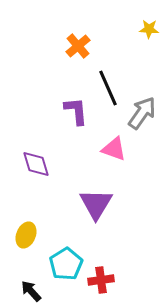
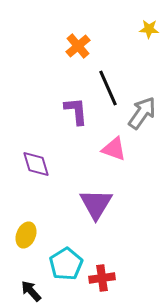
red cross: moved 1 px right, 2 px up
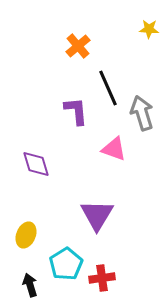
gray arrow: rotated 52 degrees counterclockwise
purple triangle: moved 1 px right, 11 px down
black arrow: moved 1 px left, 6 px up; rotated 25 degrees clockwise
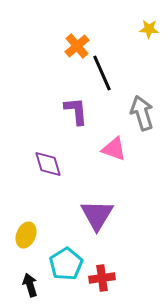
orange cross: moved 1 px left
black line: moved 6 px left, 15 px up
purple diamond: moved 12 px right
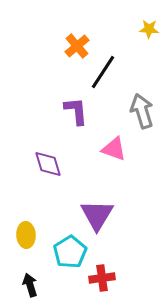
black line: moved 1 px right, 1 px up; rotated 57 degrees clockwise
gray arrow: moved 2 px up
yellow ellipse: rotated 25 degrees counterclockwise
cyan pentagon: moved 4 px right, 12 px up
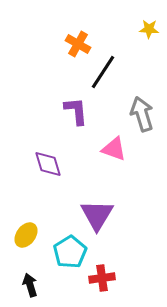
orange cross: moved 1 px right, 2 px up; rotated 20 degrees counterclockwise
gray arrow: moved 3 px down
yellow ellipse: rotated 40 degrees clockwise
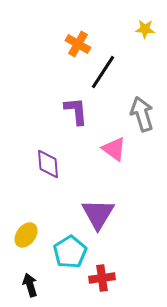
yellow star: moved 4 px left
pink triangle: rotated 16 degrees clockwise
purple diamond: rotated 12 degrees clockwise
purple triangle: moved 1 px right, 1 px up
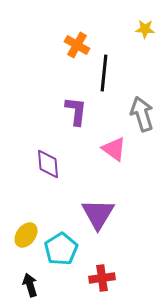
orange cross: moved 1 px left, 1 px down
black line: moved 1 px right, 1 px down; rotated 27 degrees counterclockwise
purple L-shape: rotated 12 degrees clockwise
cyan pentagon: moved 9 px left, 3 px up
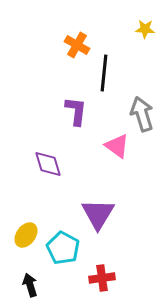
pink triangle: moved 3 px right, 3 px up
purple diamond: rotated 12 degrees counterclockwise
cyan pentagon: moved 2 px right, 1 px up; rotated 12 degrees counterclockwise
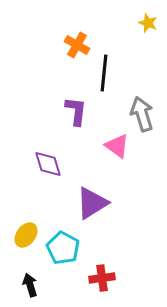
yellow star: moved 3 px right, 6 px up; rotated 18 degrees clockwise
purple triangle: moved 6 px left, 11 px up; rotated 27 degrees clockwise
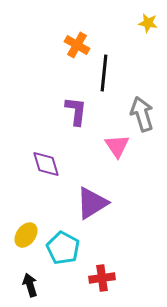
yellow star: rotated 12 degrees counterclockwise
pink triangle: rotated 20 degrees clockwise
purple diamond: moved 2 px left
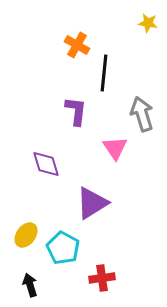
pink triangle: moved 2 px left, 2 px down
